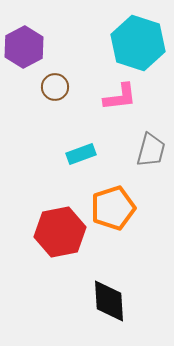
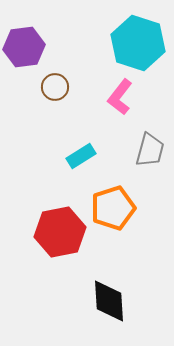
purple hexagon: rotated 21 degrees clockwise
pink L-shape: rotated 135 degrees clockwise
gray trapezoid: moved 1 px left
cyan rectangle: moved 2 px down; rotated 12 degrees counterclockwise
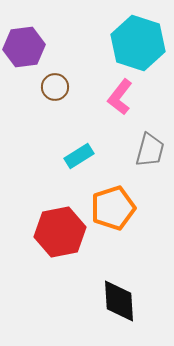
cyan rectangle: moved 2 px left
black diamond: moved 10 px right
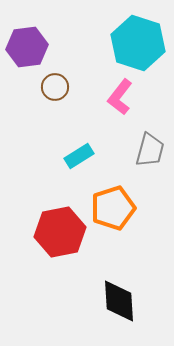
purple hexagon: moved 3 px right
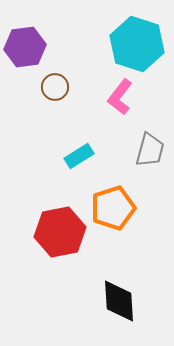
cyan hexagon: moved 1 px left, 1 px down
purple hexagon: moved 2 px left
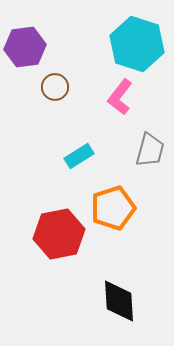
red hexagon: moved 1 px left, 2 px down
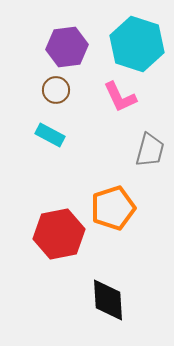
purple hexagon: moved 42 px right
brown circle: moved 1 px right, 3 px down
pink L-shape: rotated 63 degrees counterclockwise
cyan rectangle: moved 29 px left, 21 px up; rotated 60 degrees clockwise
black diamond: moved 11 px left, 1 px up
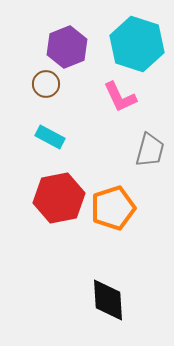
purple hexagon: rotated 15 degrees counterclockwise
brown circle: moved 10 px left, 6 px up
cyan rectangle: moved 2 px down
red hexagon: moved 36 px up
